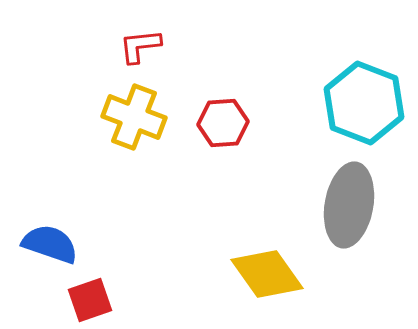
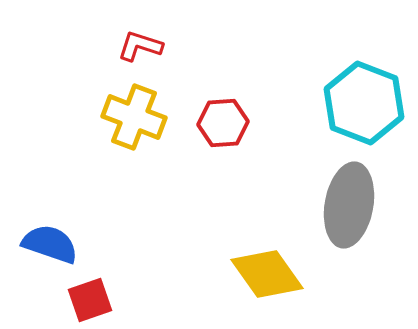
red L-shape: rotated 24 degrees clockwise
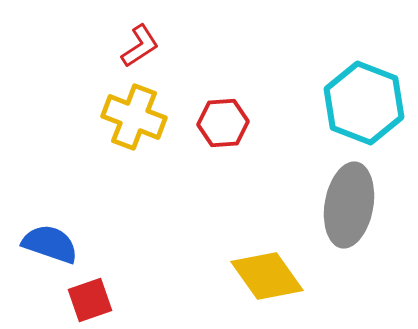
red L-shape: rotated 129 degrees clockwise
yellow diamond: moved 2 px down
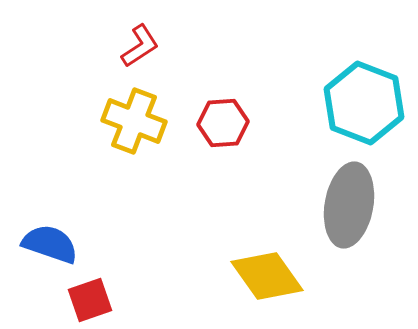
yellow cross: moved 4 px down
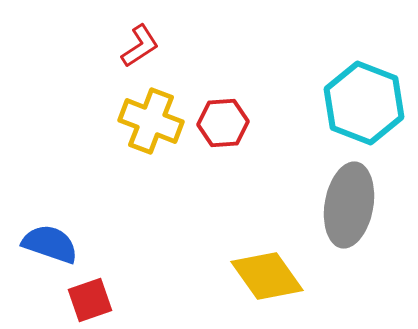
yellow cross: moved 17 px right
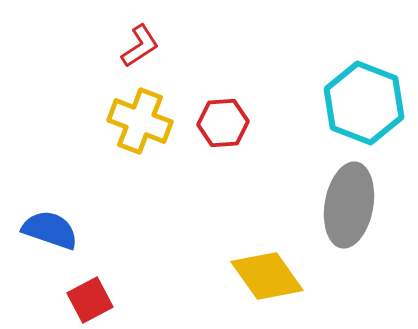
yellow cross: moved 11 px left
blue semicircle: moved 14 px up
red square: rotated 9 degrees counterclockwise
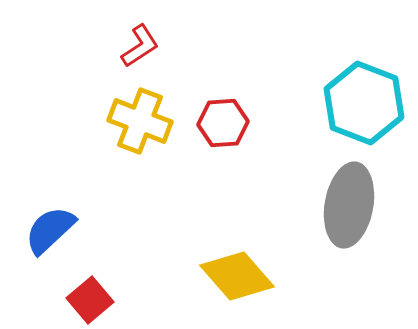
blue semicircle: rotated 62 degrees counterclockwise
yellow diamond: moved 30 px left; rotated 6 degrees counterclockwise
red square: rotated 12 degrees counterclockwise
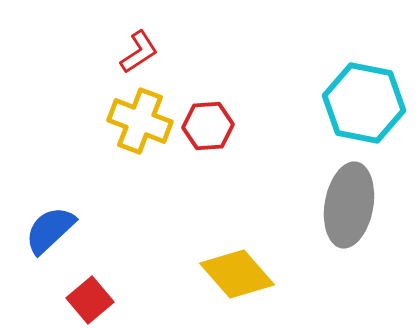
red L-shape: moved 1 px left, 6 px down
cyan hexagon: rotated 10 degrees counterclockwise
red hexagon: moved 15 px left, 3 px down
yellow diamond: moved 2 px up
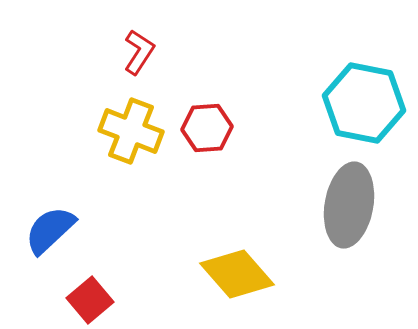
red L-shape: rotated 24 degrees counterclockwise
yellow cross: moved 9 px left, 10 px down
red hexagon: moved 1 px left, 2 px down
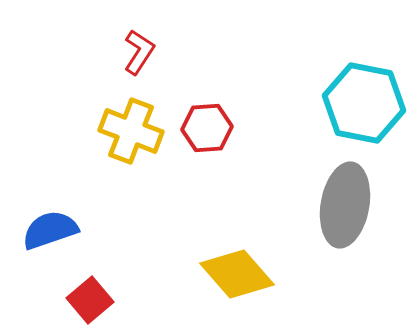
gray ellipse: moved 4 px left
blue semicircle: rotated 24 degrees clockwise
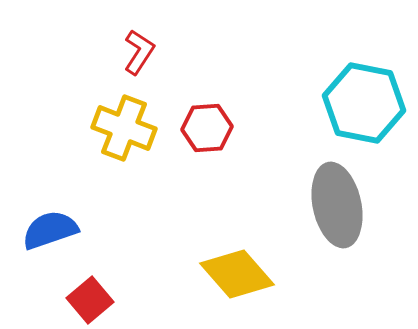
yellow cross: moved 7 px left, 3 px up
gray ellipse: moved 8 px left; rotated 22 degrees counterclockwise
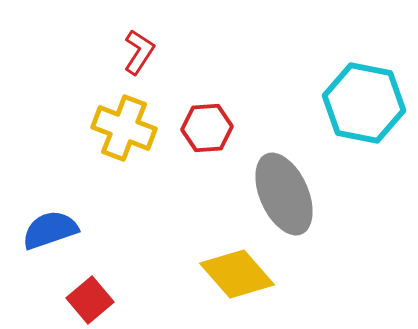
gray ellipse: moved 53 px left, 11 px up; rotated 12 degrees counterclockwise
